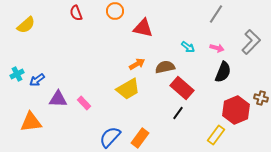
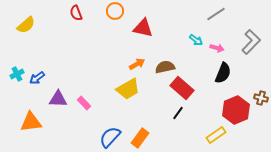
gray line: rotated 24 degrees clockwise
cyan arrow: moved 8 px right, 7 px up
black semicircle: moved 1 px down
blue arrow: moved 2 px up
yellow rectangle: rotated 18 degrees clockwise
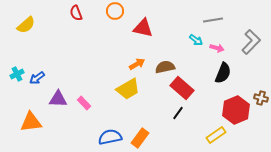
gray line: moved 3 px left, 6 px down; rotated 24 degrees clockwise
blue semicircle: rotated 35 degrees clockwise
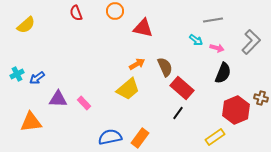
brown semicircle: rotated 78 degrees clockwise
yellow trapezoid: rotated 10 degrees counterclockwise
yellow rectangle: moved 1 px left, 2 px down
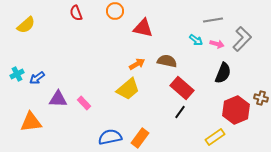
gray L-shape: moved 9 px left, 3 px up
pink arrow: moved 4 px up
brown semicircle: moved 2 px right, 6 px up; rotated 54 degrees counterclockwise
black line: moved 2 px right, 1 px up
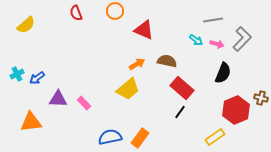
red triangle: moved 1 px right, 2 px down; rotated 10 degrees clockwise
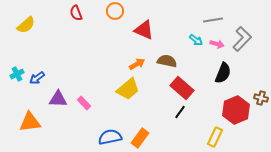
orange triangle: moved 1 px left
yellow rectangle: rotated 30 degrees counterclockwise
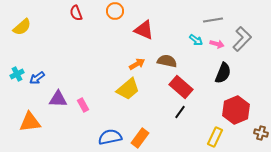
yellow semicircle: moved 4 px left, 2 px down
red rectangle: moved 1 px left, 1 px up
brown cross: moved 35 px down
pink rectangle: moved 1 px left, 2 px down; rotated 16 degrees clockwise
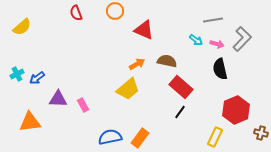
black semicircle: moved 3 px left, 4 px up; rotated 145 degrees clockwise
